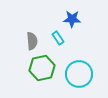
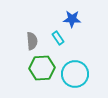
green hexagon: rotated 10 degrees clockwise
cyan circle: moved 4 px left
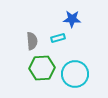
cyan rectangle: rotated 72 degrees counterclockwise
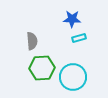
cyan rectangle: moved 21 px right
cyan circle: moved 2 px left, 3 px down
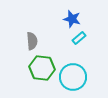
blue star: rotated 12 degrees clockwise
cyan rectangle: rotated 24 degrees counterclockwise
green hexagon: rotated 10 degrees clockwise
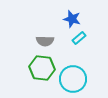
gray semicircle: moved 13 px right; rotated 96 degrees clockwise
cyan circle: moved 2 px down
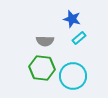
cyan circle: moved 3 px up
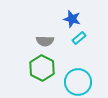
green hexagon: rotated 20 degrees clockwise
cyan circle: moved 5 px right, 6 px down
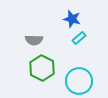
gray semicircle: moved 11 px left, 1 px up
cyan circle: moved 1 px right, 1 px up
